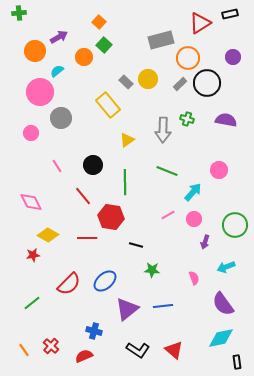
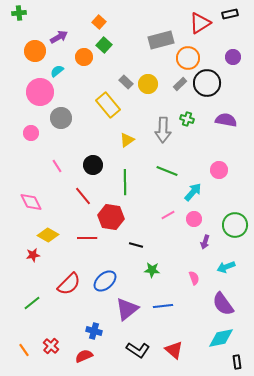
yellow circle at (148, 79): moved 5 px down
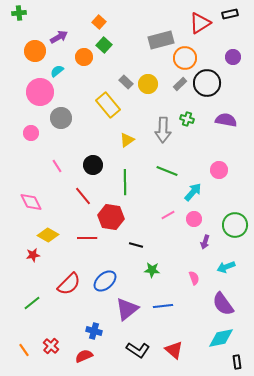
orange circle at (188, 58): moved 3 px left
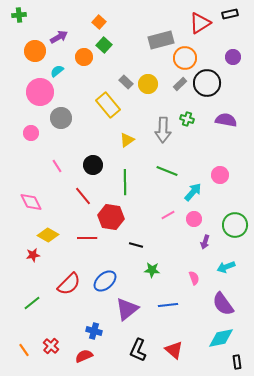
green cross at (19, 13): moved 2 px down
pink circle at (219, 170): moved 1 px right, 5 px down
blue line at (163, 306): moved 5 px right, 1 px up
black L-shape at (138, 350): rotated 80 degrees clockwise
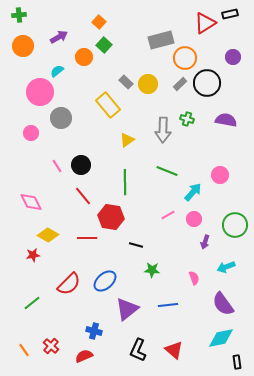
red triangle at (200, 23): moved 5 px right
orange circle at (35, 51): moved 12 px left, 5 px up
black circle at (93, 165): moved 12 px left
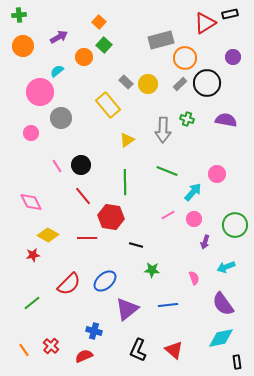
pink circle at (220, 175): moved 3 px left, 1 px up
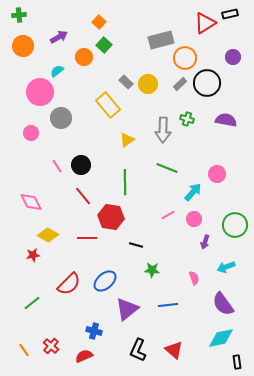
green line at (167, 171): moved 3 px up
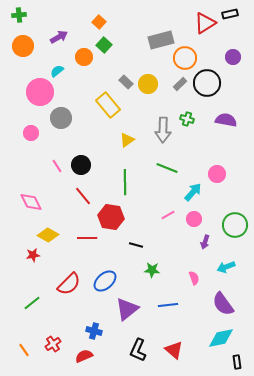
red cross at (51, 346): moved 2 px right, 2 px up; rotated 14 degrees clockwise
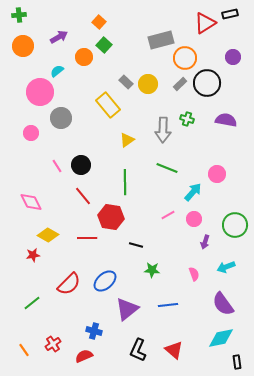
pink semicircle at (194, 278): moved 4 px up
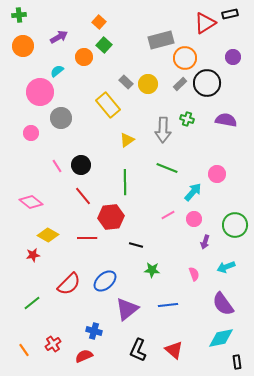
pink diamond at (31, 202): rotated 25 degrees counterclockwise
red hexagon at (111, 217): rotated 15 degrees counterclockwise
